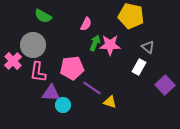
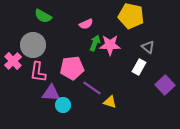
pink semicircle: rotated 40 degrees clockwise
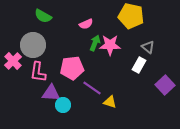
white rectangle: moved 2 px up
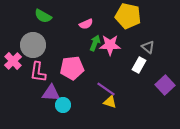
yellow pentagon: moved 3 px left
purple line: moved 14 px right, 1 px down
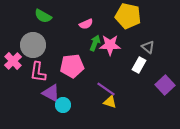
pink pentagon: moved 2 px up
purple triangle: rotated 24 degrees clockwise
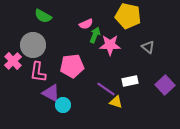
green arrow: moved 8 px up
white rectangle: moved 9 px left, 16 px down; rotated 49 degrees clockwise
yellow triangle: moved 6 px right
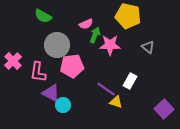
gray circle: moved 24 px right
white rectangle: rotated 49 degrees counterclockwise
purple square: moved 1 px left, 24 px down
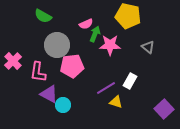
green arrow: moved 1 px up
purple line: moved 1 px up; rotated 66 degrees counterclockwise
purple triangle: moved 2 px left, 1 px down
